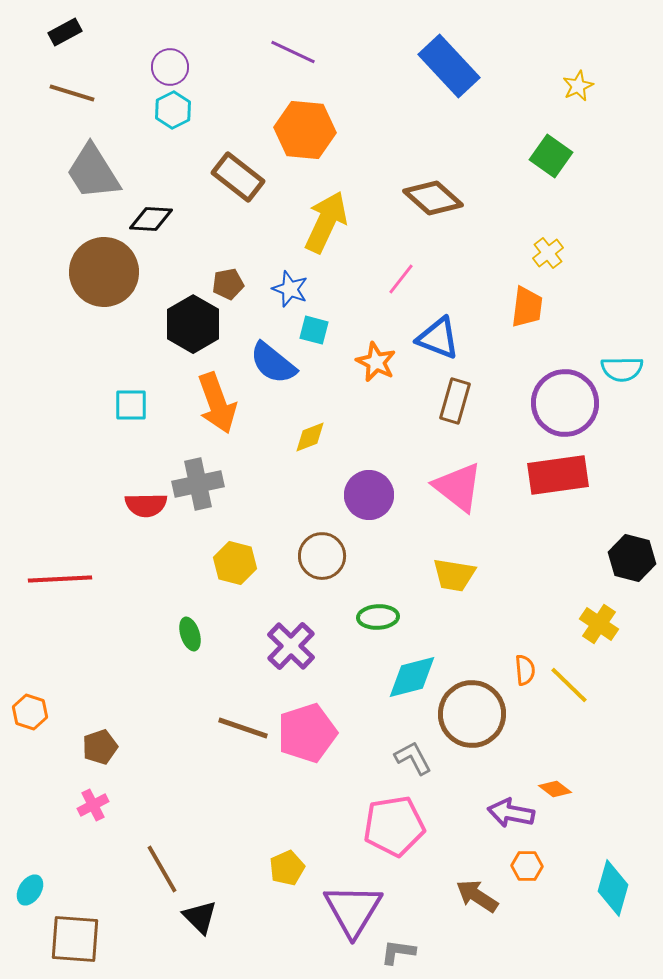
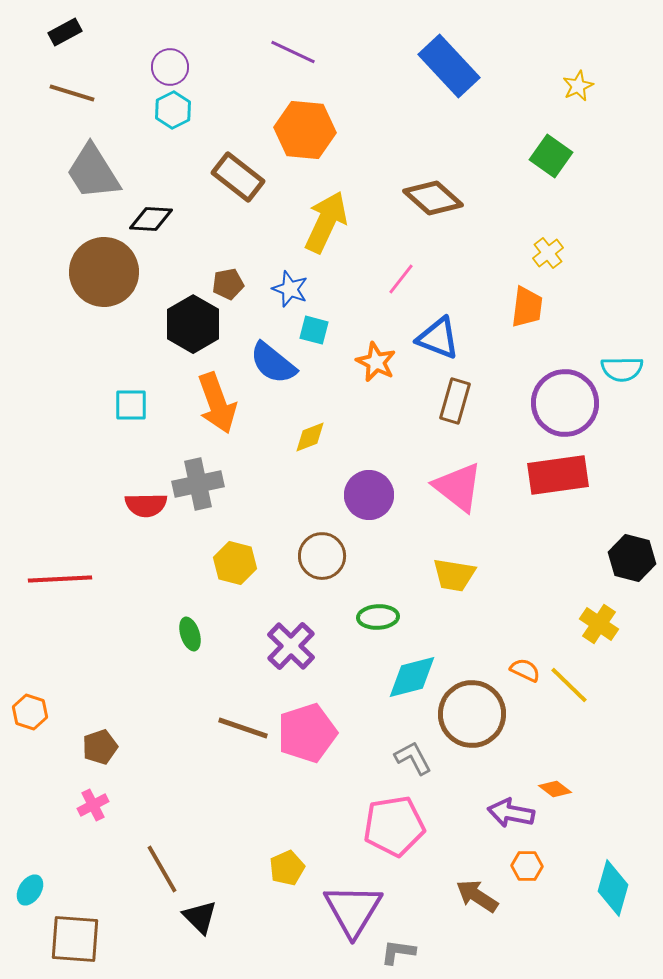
orange semicircle at (525, 670): rotated 60 degrees counterclockwise
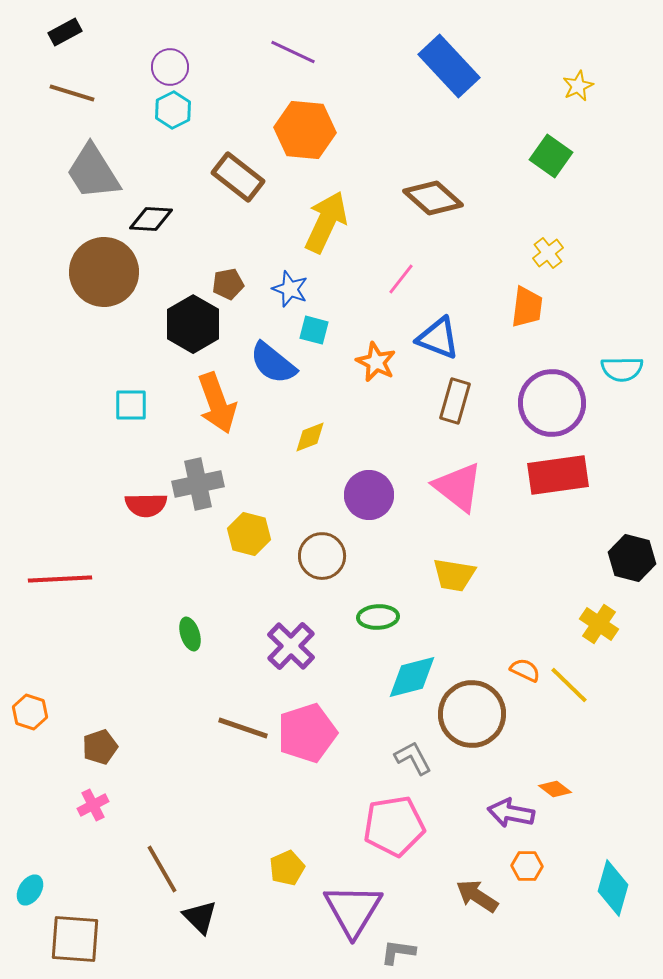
purple circle at (565, 403): moved 13 px left
yellow hexagon at (235, 563): moved 14 px right, 29 px up
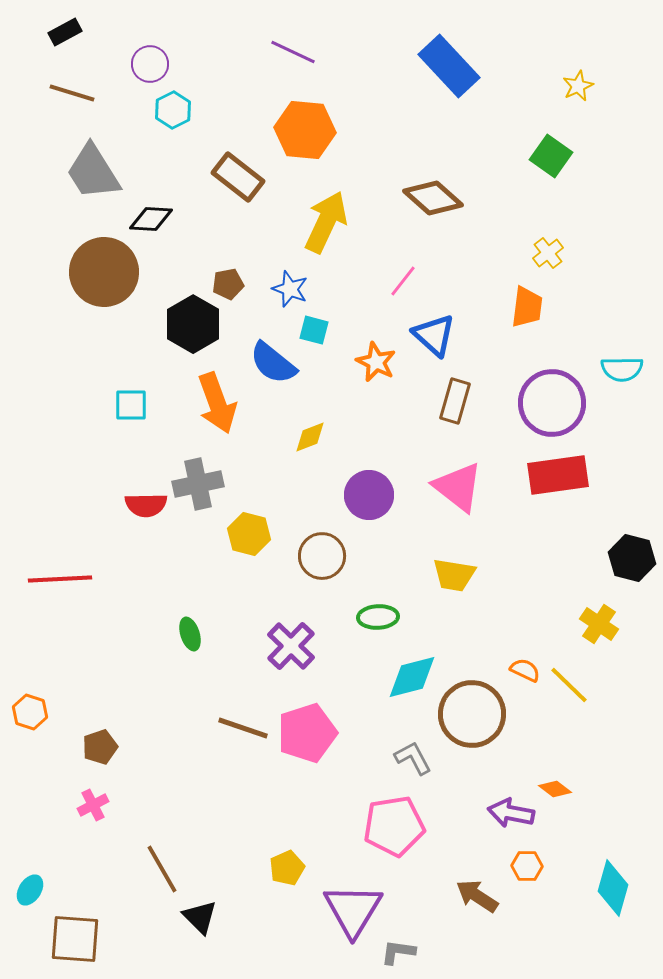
purple circle at (170, 67): moved 20 px left, 3 px up
pink line at (401, 279): moved 2 px right, 2 px down
blue triangle at (438, 338): moved 4 px left, 3 px up; rotated 21 degrees clockwise
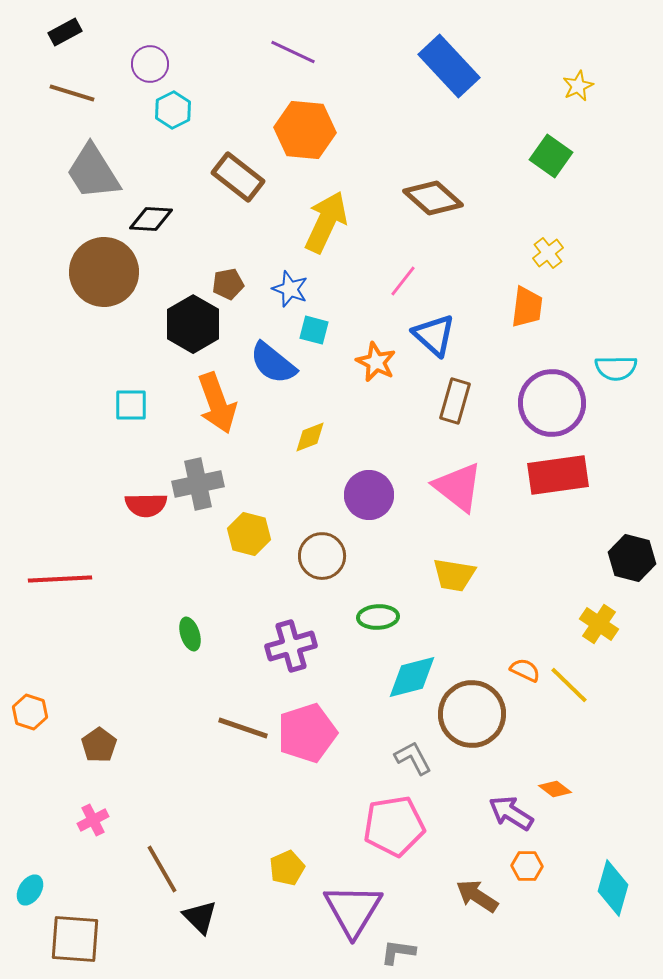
cyan semicircle at (622, 369): moved 6 px left, 1 px up
purple cross at (291, 646): rotated 30 degrees clockwise
brown pentagon at (100, 747): moved 1 px left, 2 px up; rotated 16 degrees counterclockwise
pink cross at (93, 805): moved 15 px down
purple arrow at (511, 813): rotated 21 degrees clockwise
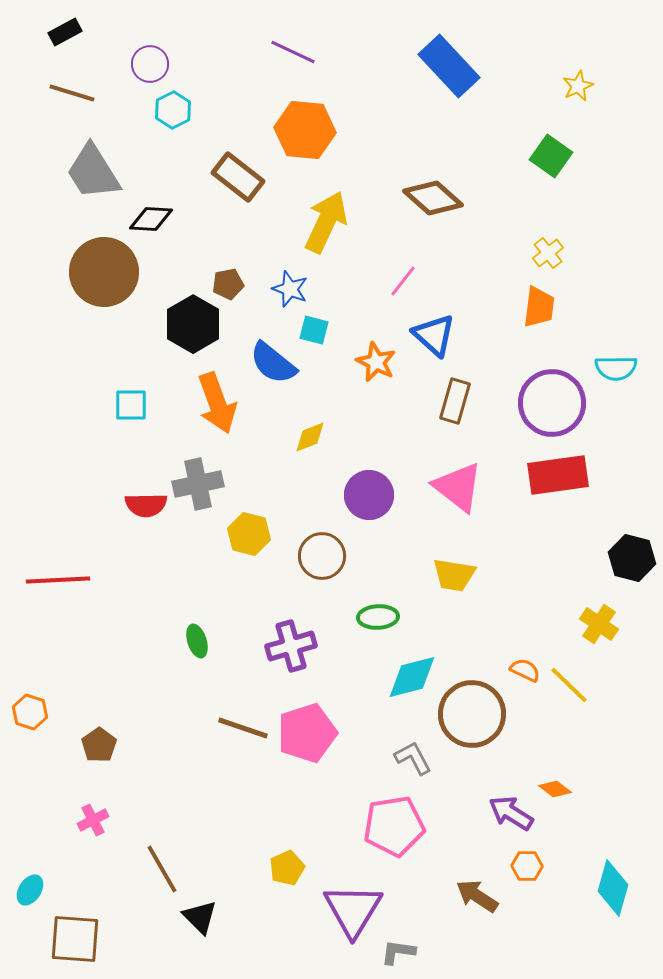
orange trapezoid at (527, 307): moved 12 px right
red line at (60, 579): moved 2 px left, 1 px down
green ellipse at (190, 634): moved 7 px right, 7 px down
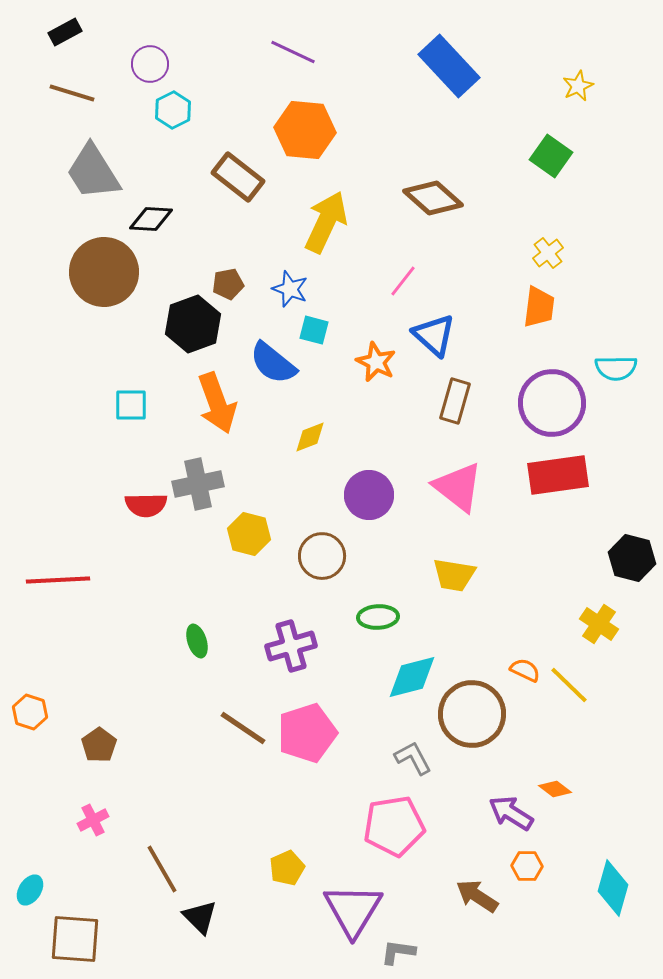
black hexagon at (193, 324): rotated 10 degrees clockwise
brown line at (243, 728): rotated 15 degrees clockwise
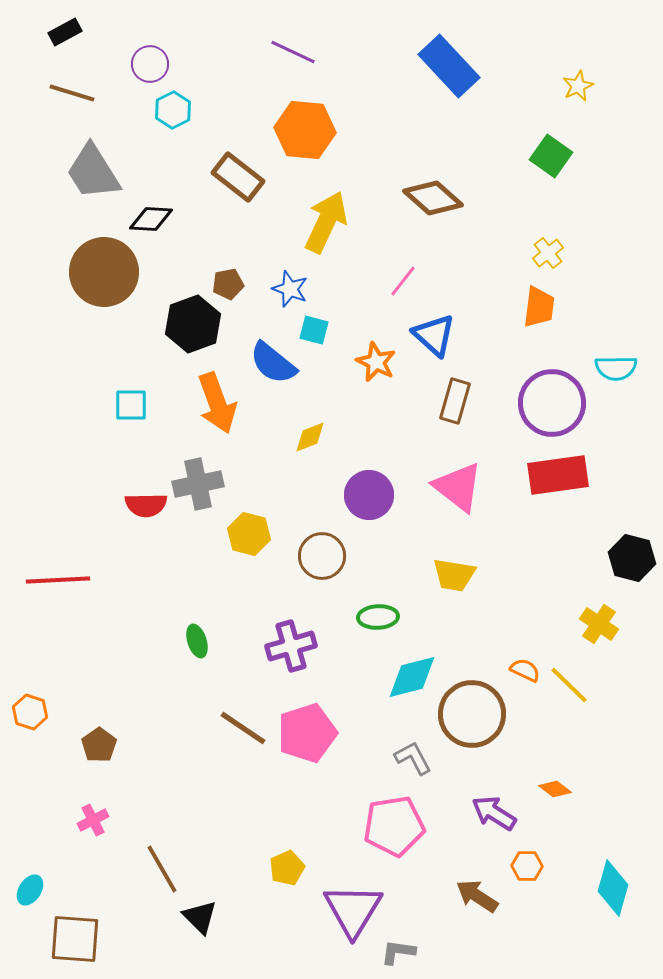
purple arrow at (511, 813): moved 17 px left
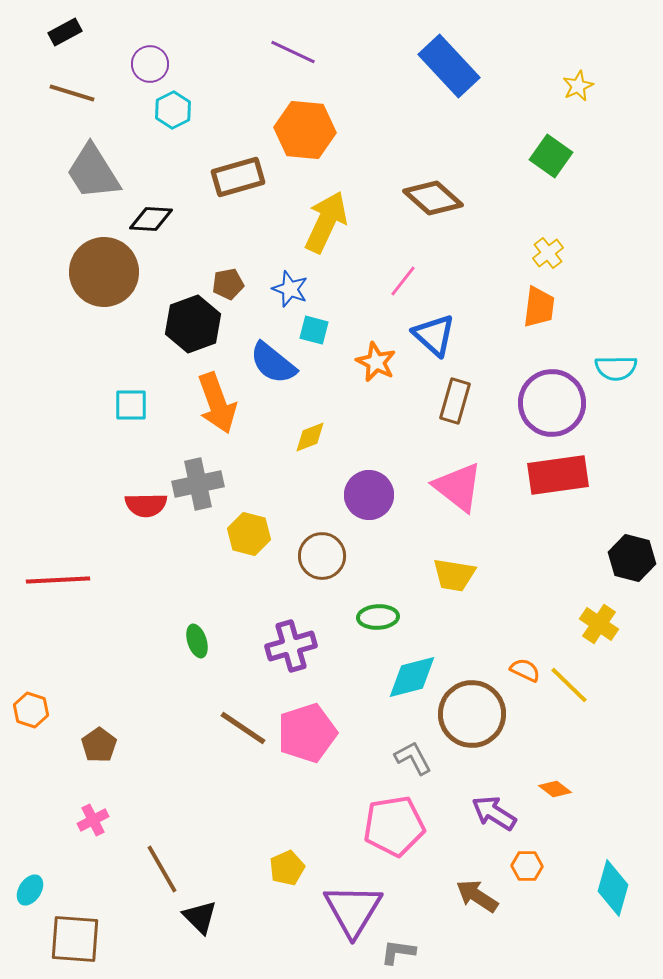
brown rectangle at (238, 177): rotated 54 degrees counterclockwise
orange hexagon at (30, 712): moved 1 px right, 2 px up
